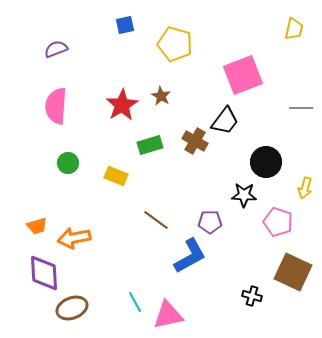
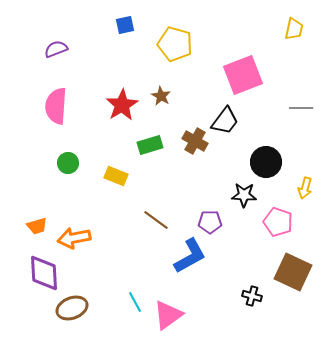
pink triangle: rotated 24 degrees counterclockwise
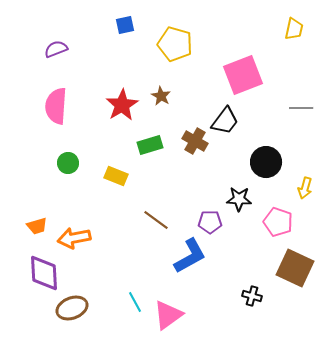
black star: moved 5 px left, 4 px down
brown square: moved 2 px right, 4 px up
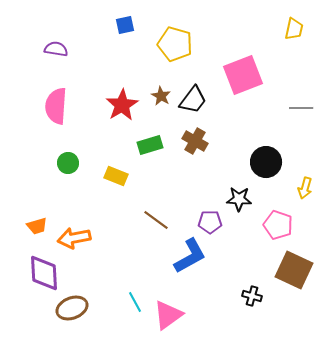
purple semicircle: rotated 30 degrees clockwise
black trapezoid: moved 32 px left, 21 px up
pink pentagon: moved 3 px down
brown square: moved 1 px left, 2 px down
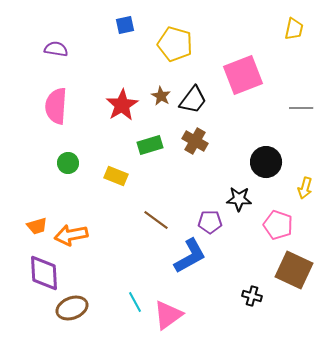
orange arrow: moved 3 px left, 3 px up
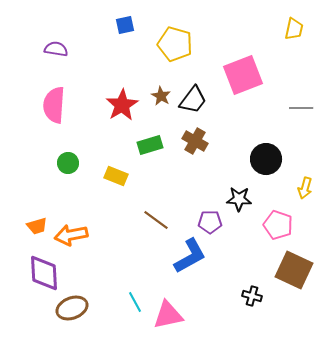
pink semicircle: moved 2 px left, 1 px up
black circle: moved 3 px up
pink triangle: rotated 24 degrees clockwise
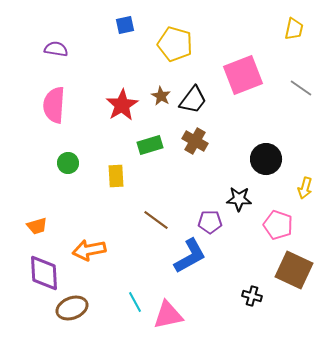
gray line: moved 20 px up; rotated 35 degrees clockwise
yellow rectangle: rotated 65 degrees clockwise
orange arrow: moved 18 px right, 15 px down
